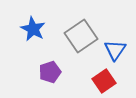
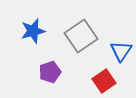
blue star: moved 2 px down; rotated 30 degrees clockwise
blue triangle: moved 6 px right, 1 px down
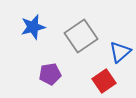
blue star: moved 4 px up
blue triangle: moved 1 px left, 1 px down; rotated 15 degrees clockwise
purple pentagon: moved 2 px down; rotated 10 degrees clockwise
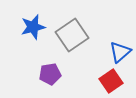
gray square: moved 9 px left, 1 px up
red square: moved 7 px right
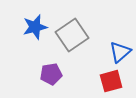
blue star: moved 2 px right
purple pentagon: moved 1 px right
red square: rotated 20 degrees clockwise
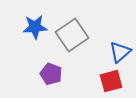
blue star: rotated 10 degrees clockwise
purple pentagon: rotated 30 degrees clockwise
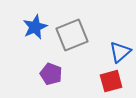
blue star: rotated 20 degrees counterclockwise
gray square: rotated 12 degrees clockwise
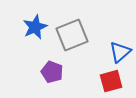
purple pentagon: moved 1 px right, 2 px up
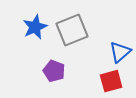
gray square: moved 5 px up
purple pentagon: moved 2 px right, 1 px up
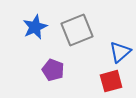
gray square: moved 5 px right
purple pentagon: moved 1 px left, 1 px up
